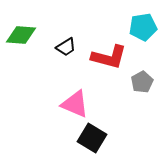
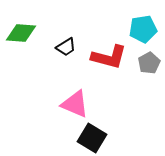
cyan pentagon: moved 2 px down
green diamond: moved 2 px up
gray pentagon: moved 7 px right, 19 px up
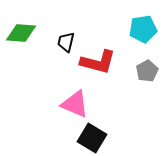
black trapezoid: moved 5 px up; rotated 135 degrees clockwise
red L-shape: moved 11 px left, 5 px down
gray pentagon: moved 2 px left, 8 px down
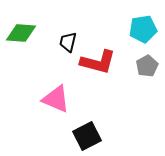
black trapezoid: moved 2 px right
gray pentagon: moved 5 px up
pink triangle: moved 19 px left, 5 px up
black square: moved 5 px left, 2 px up; rotated 32 degrees clockwise
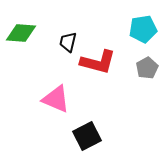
gray pentagon: moved 2 px down
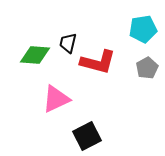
green diamond: moved 14 px right, 22 px down
black trapezoid: moved 1 px down
pink triangle: rotated 48 degrees counterclockwise
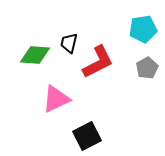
black trapezoid: moved 1 px right
red L-shape: rotated 42 degrees counterclockwise
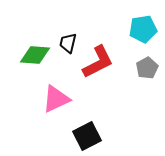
black trapezoid: moved 1 px left
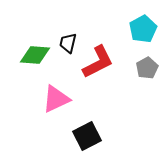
cyan pentagon: rotated 20 degrees counterclockwise
